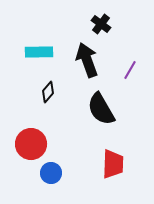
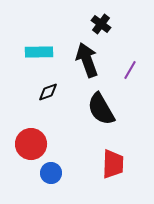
black diamond: rotated 30 degrees clockwise
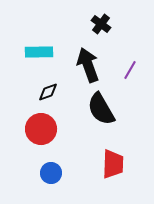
black arrow: moved 1 px right, 5 px down
red circle: moved 10 px right, 15 px up
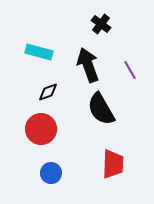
cyan rectangle: rotated 16 degrees clockwise
purple line: rotated 60 degrees counterclockwise
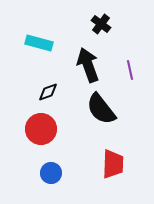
cyan rectangle: moved 9 px up
purple line: rotated 18 degrees clockwise
black semicircle: rotated 8 degrees counterclockwise
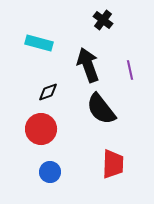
black cross: moved 2 px right, 4 px up
blue circle: moved 1 px left, 1 px up
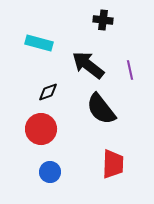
black cross: rotated 30 degrees counterclockwise
black arrow: rotated 32 degrees counterclockwise
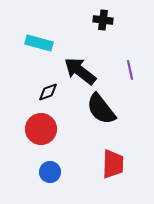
black arrow: moved 8 px left, 6 px down
